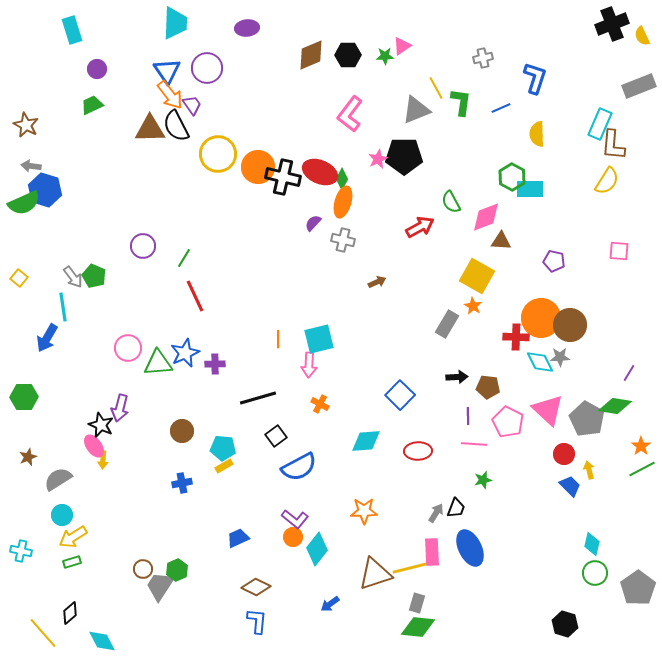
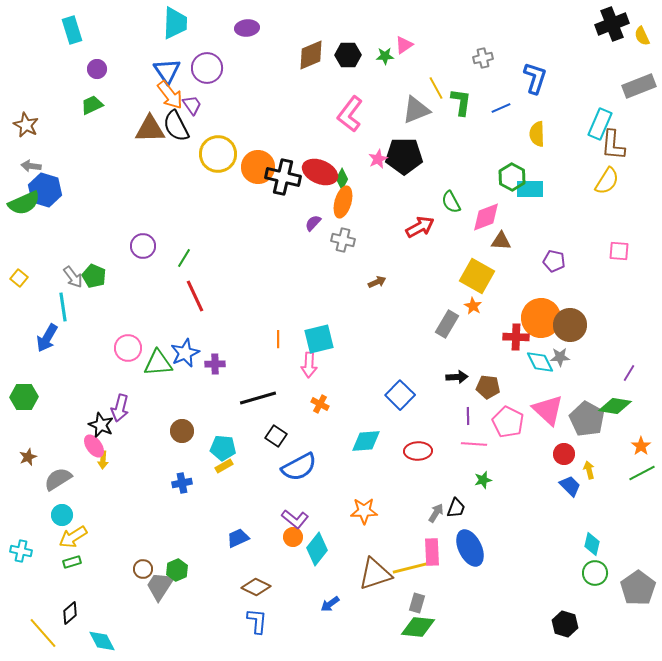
pink triangle at (402, 46): moved 2 px right, 1 px up
black square at (276, 436): rotated 20 degrees counterclockwise
green line at (642, 469): moved 4 px down
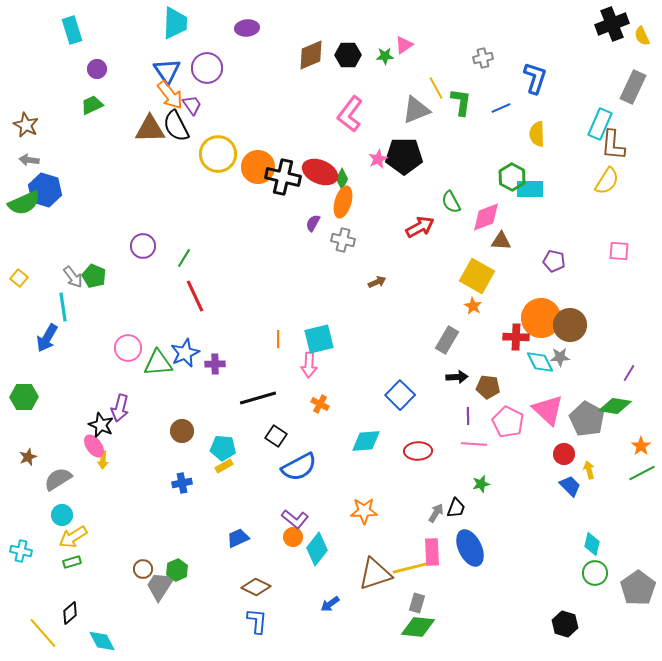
gray rectangle at (639, 86): moved 6 px left, 1 px down; rotated 44 degrees counterclockwise
gray arrow at (31, 166): moved 2 px left, 6 px up
purple semicircle at (313, 223): rotated 12 degrees counterclockwise
gray rectangle at (447, 324): moved 16 px down
green star at (483, 480): moved 2 px left, 4 px down
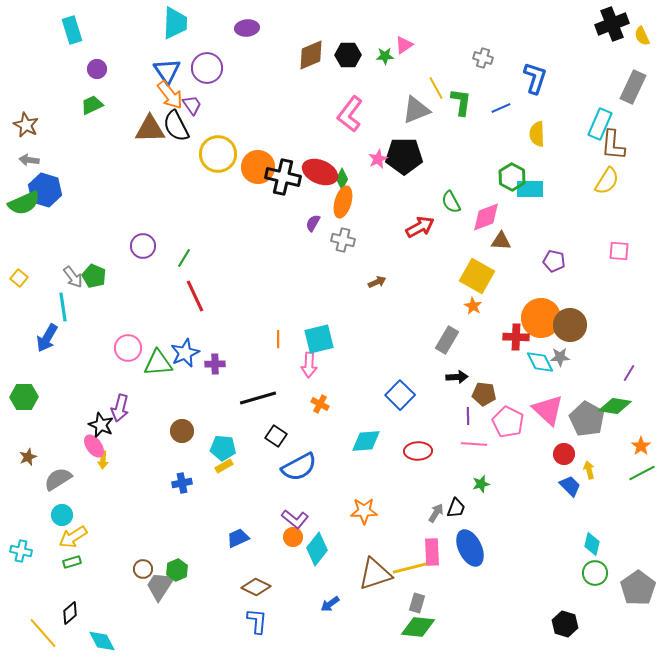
gray cross at (483, 58): rotated 30 degrees clockwise
brown pentagon at (488, 387): moved 4 px left, 7 px down
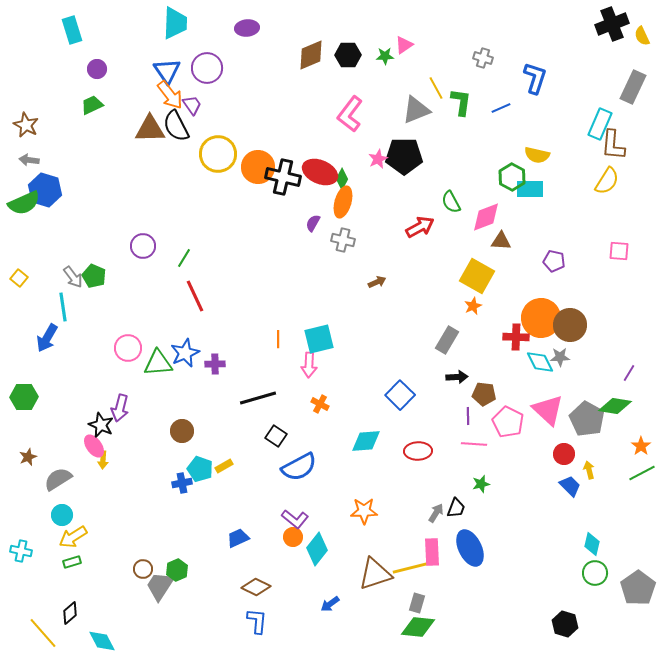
yellow semicircle at (537, 134): moved 21 px down; rotated 75 degrees counterclockwise
orange star at (473, 306): rotated 18 degrees clockwise
cyan pentagon at (223, 448): moved 23 px left, 21 px down; rotated 15 degrees clockwise
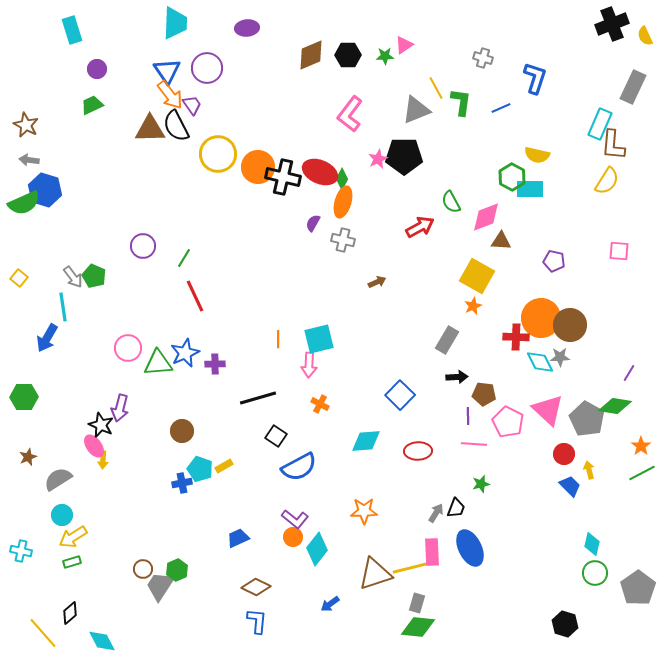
yellow semicircle at (642, 36): moved 3 px right
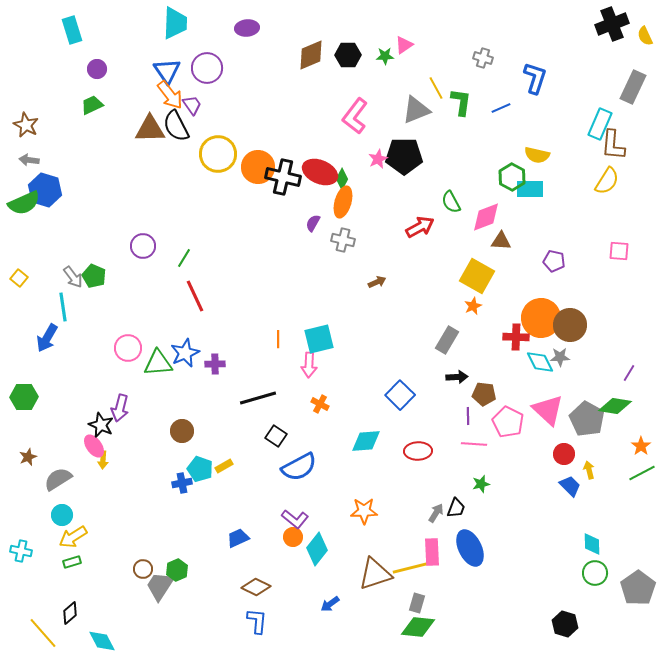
pink L-shape at (350, 114): moved 5 px right, 2 px down
cyan diamond at (592, 544): rotated 15 degrees counterclockwise
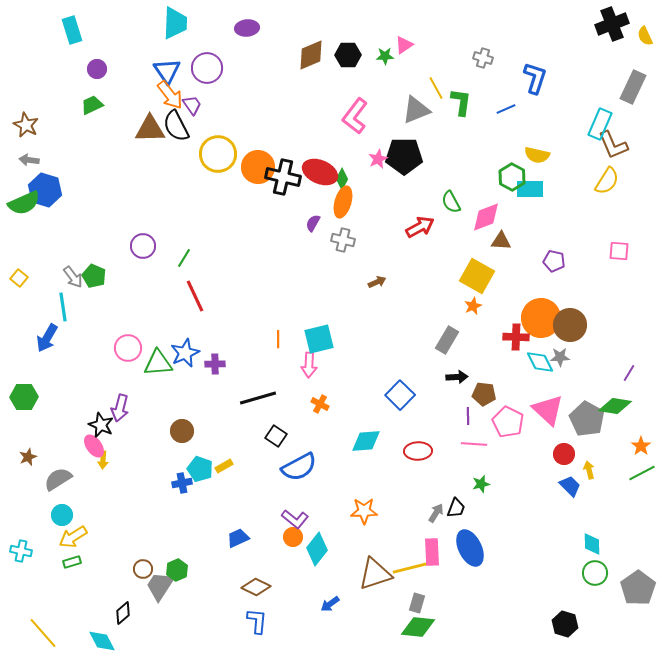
blue line at (501, 108): moved 5 px right, 1 px down
brown L-shape at (613, 145): rotated 28 degrees counterclockwise
black diamond at (70, 613): moved 53 px right
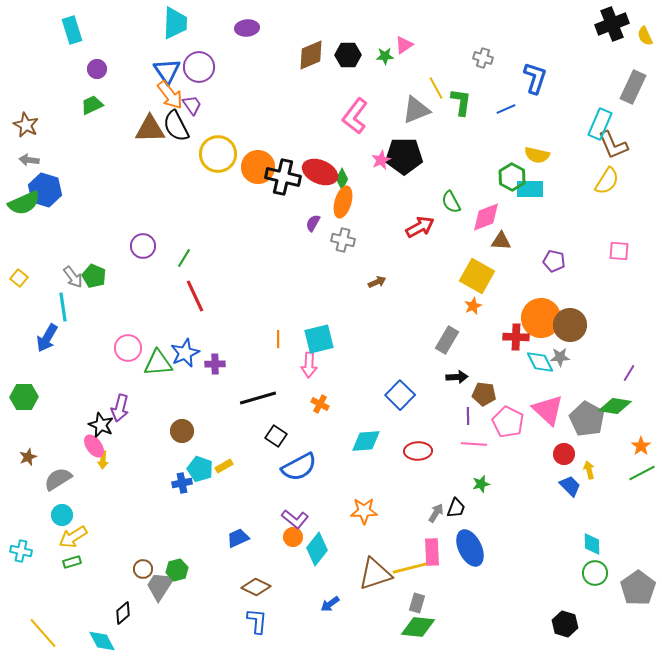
purple circle at (207, 68): moved 8 px left, 1 px up
pink star at (378, 159): moved 3 px right, 1 px down
green hexagon at (177, 570): rotated 10 degrees clockwise
